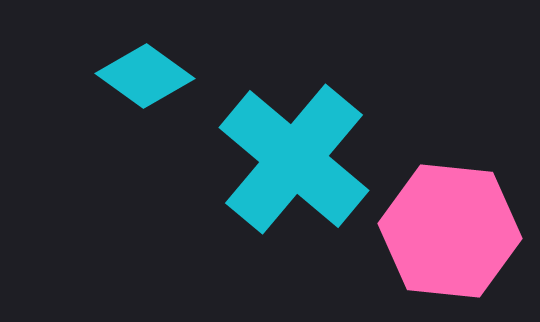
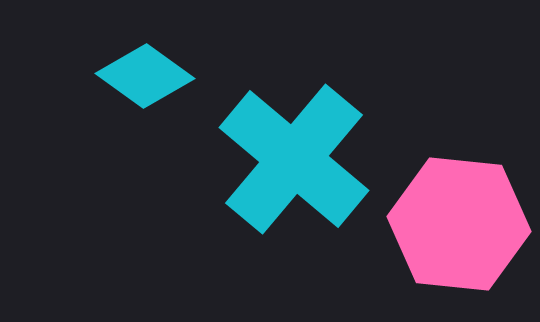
pink hexagon: moved 9 px right, 7 px up
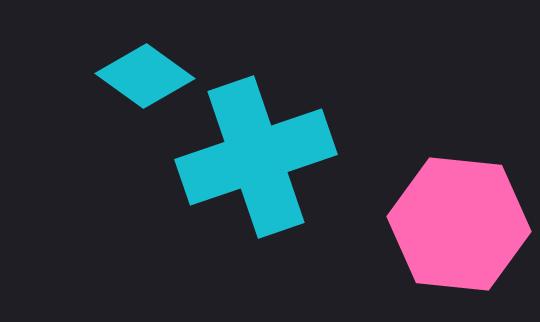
cyan cross: moved 38 px left, 2 px up; rotated 31 degrees clockwise
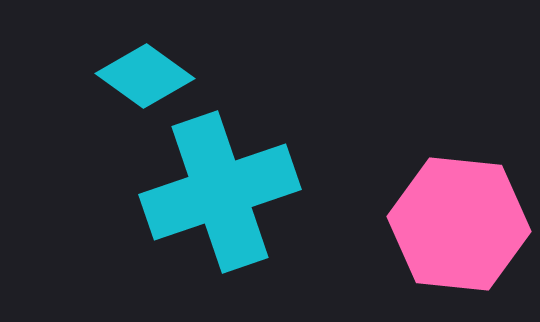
cyan cross: moved 36 px left, 35 px down
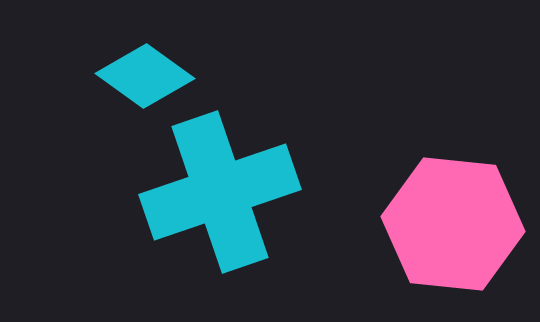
pink hexagon: moved 6 px left
